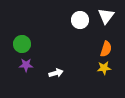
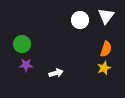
yellow star: rotated 16 degrees counterclockwise
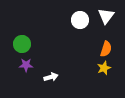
white arrow: moved 5 px left, 4 px down
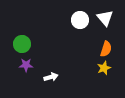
white triangle: moved 1 px left, 2 px down; rotated 18 degrees counterclockwise
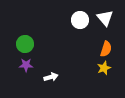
green circle: moved 3 px right
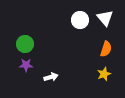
yellow star: moved 6 px down
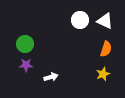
white triangle: moved 3 px down; rotated 24 degrees counterclockwise
yellow star: moved 1 px left
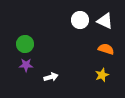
orange semicircle: rotated 91 degrees counterclockwise
yellow star: moved 1 px left, 1 px down
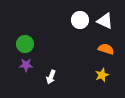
white arrow: rotated 128 degrees clockwise
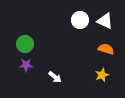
white arrow: moved 4 px right; rotated 72 degrees counterclockwise
